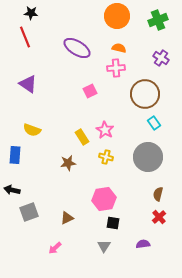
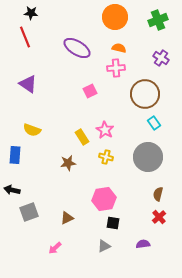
orange circle: moved 2 px left, 1 px down
gray triangle: rotated 32 degrees clockwise
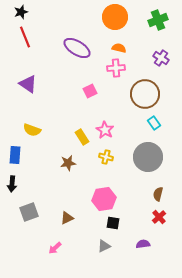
black star: moved 10 px left, 1 px up; rotated 24 degrees counterclockwise
black arrow: moved 6 px up; rotated 98 degrees counterclockwise
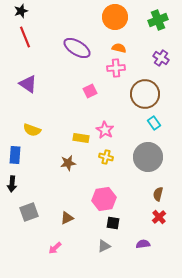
black star: moved 1 px up
yellow rectangle: moved 1 px left, 1 px down; rotated 49 degrees counterclockwise
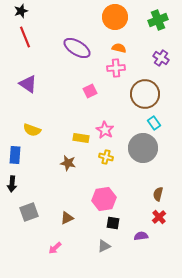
gray circle: moved 5 px left, 9 px up
brown star: rotated 21 degrees clockwise
purple semicircle: moved 2 px left, 8 px up
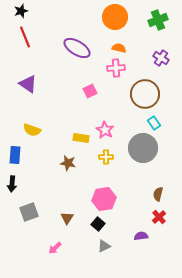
yellow cross: rotated 16 degrees counterclockwise
brown triangle: rotated 32 degrees counterclockwise
black square: moved 15 px left, 1 px down; rotated 32 degrees clockwise
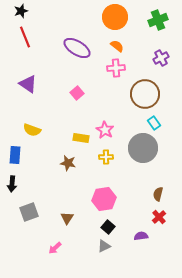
orange semicircle: moved 2 px left, 2 px up; rotated 24 degrees clockwise
purple cross: rotated 28 degrees clockwise
pink square: moved 13 px left, 2 px down; rotated 16 degrees counterclockwise
black square: moved 10 px right, 3 px down
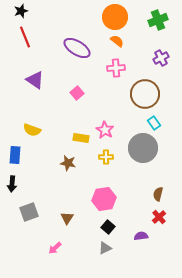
orange semicircle: moved 5 px up
purple triangle: moved 7 px right, 4 px up
gray triangle: moved 1 px right, 2 px down
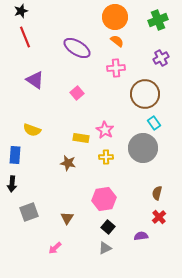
brown semicircle: moved 1 px left, 1 px up
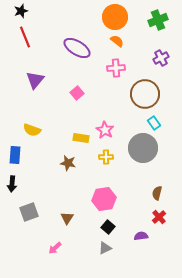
purple triangle: rotated 36 degrees clockwise
